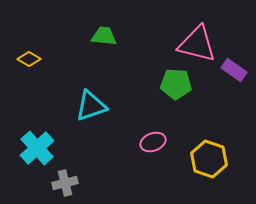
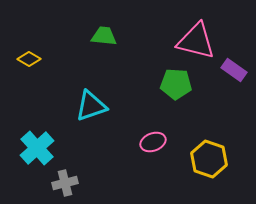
pink triangle: moved 1 px left, 3 px up
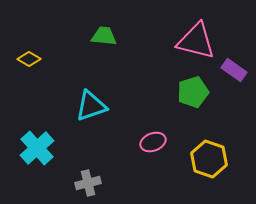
green pentagon: moved 17 px right, 8 px down; rotated 20 degrees counterclockwise
gray cross: moved 23 px right
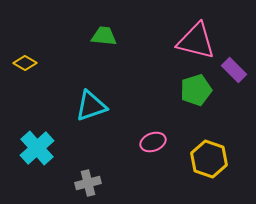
yellow diamond: moved 4 px left, 4 px down
purple rectangle: rotated 10 degrees clockwise
green pentagon: moved 3 px right, 2 px up
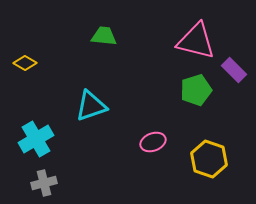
cyan cross: moved 1 px left, 9 px up; rotated 12 degrees clockwise
gray cross: moved 44 px left
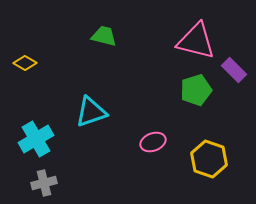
green trapezoid: rotated 8 degrees clockwise
cyan triangle: moved 6 px down
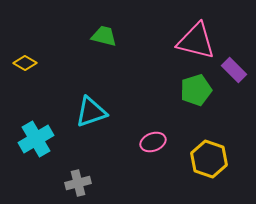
gray cross: moved 34 px right
